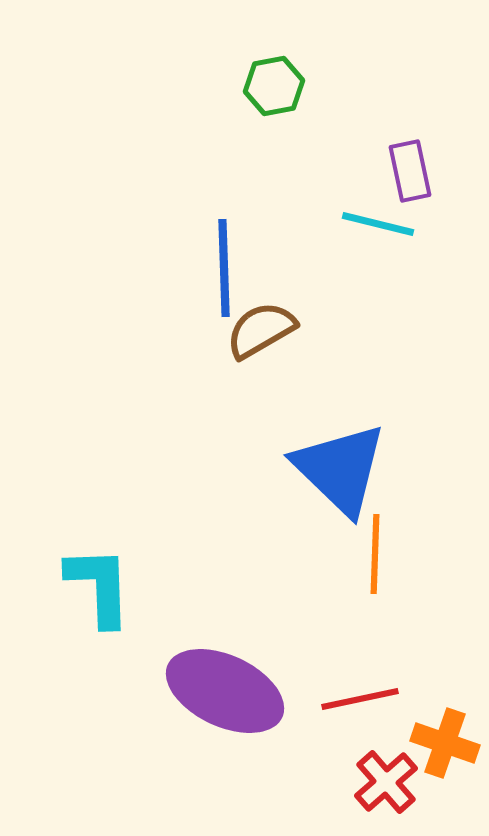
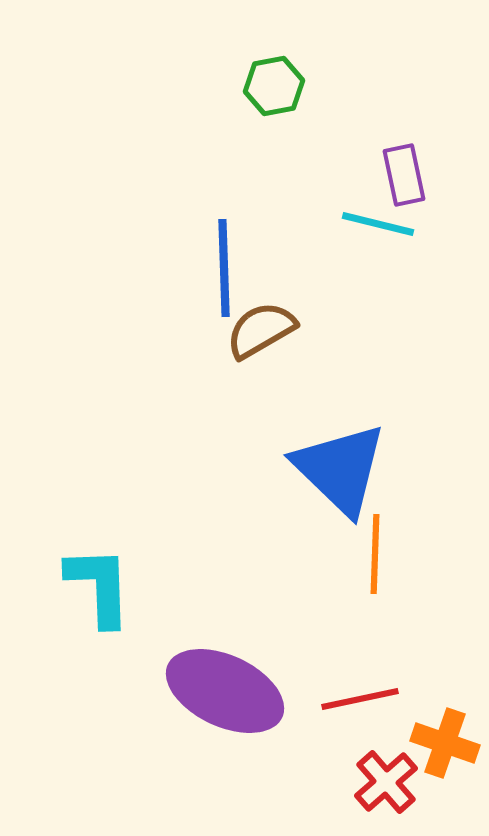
purple rectangle: moved 6 px left, 4 px down
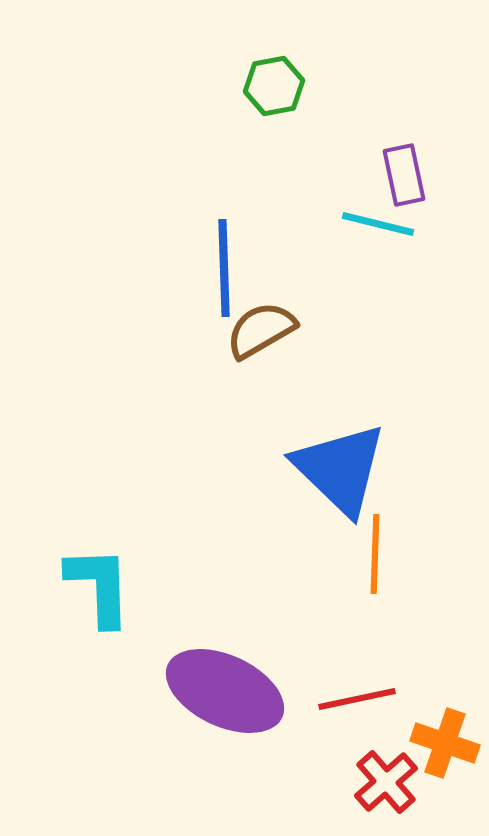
red line: moved 3 px left
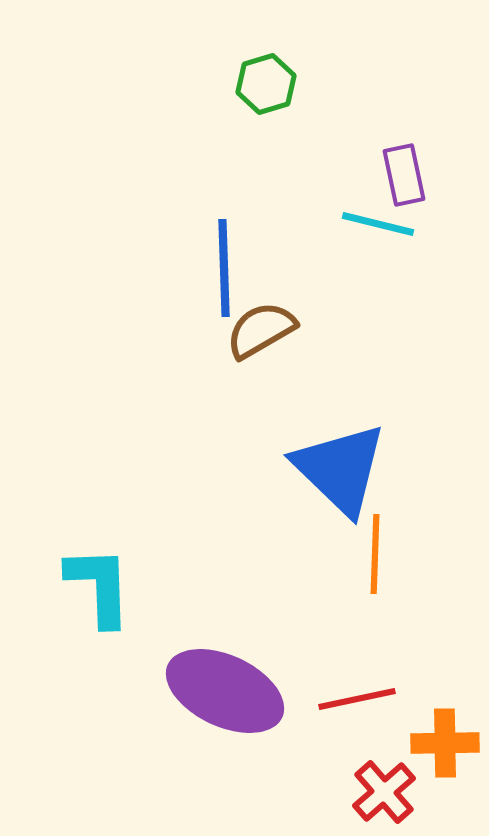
green hexagon: moved 8 px left, 2 px up; rotated 6 degrees counterclockwise
orange cross: rotated 20 degrees counterclockwise
red cross: moved 2 px left, 10 px down
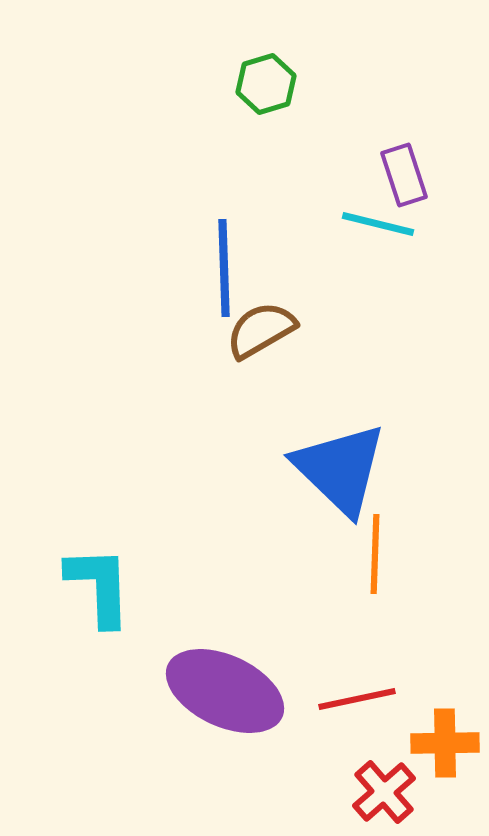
purple rectangle: rotated 6 degrees counterclockwise
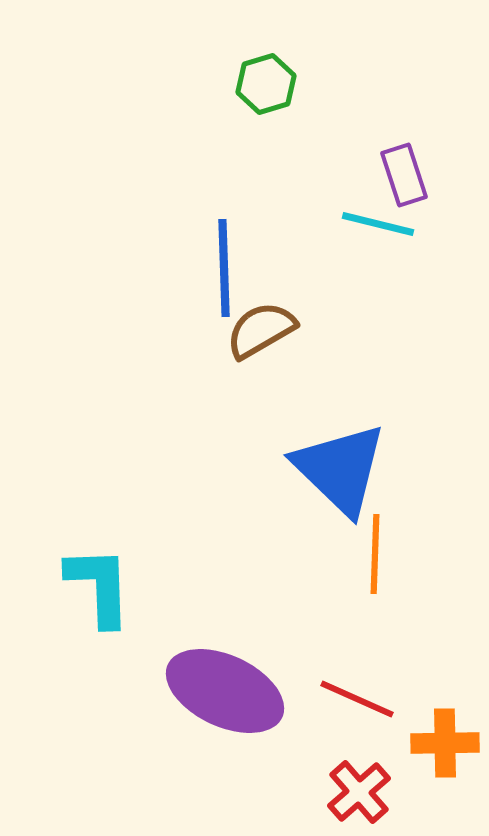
red line: rotated 36 degrees clockwise
red cross: moved 25 px left
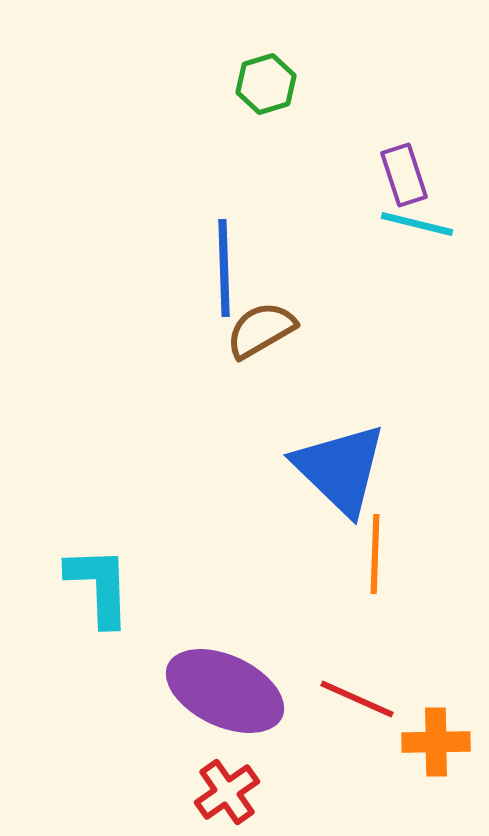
cyan line: moved 39 px right
orange cross: moved 9 px left, 1 px up
red cross: moved 132 px left; rotated 6 degrees clockwise
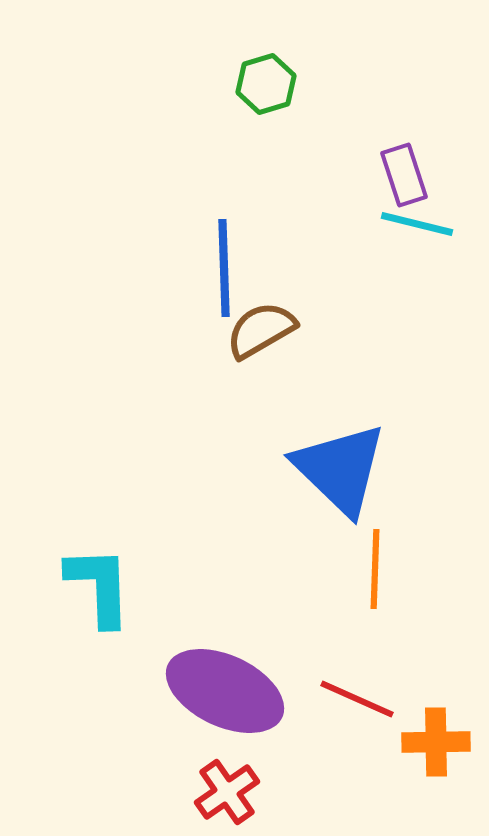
orange line: moved 15 px down
